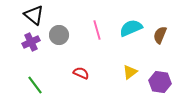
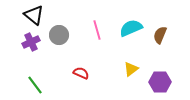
yellow triangle: moved 1 px right, 3 px up
purple hexagon: rotated 10 degrees counterclockwise
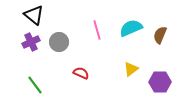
gray circle: moved 7 px down
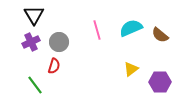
black triangle: rotated 20 degrees clockwise
brown semicircle: rotated 72 degrees counterclockwise
red semicircle: moved 27 px left, 7 px up; rotated 84 degrees clockwise
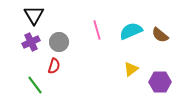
cyan semicircle: moved 3 px down
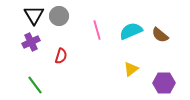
gray circle: moved 26 px up
red semicircle: moved 7 px right, 10 px up
purple hexagon: moved 4 px right, 1 px down
